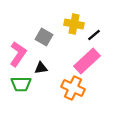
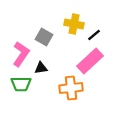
pink L-shape: moved 3 px right
pink rectangle: moved 3 px right
orange cross: moved 2 px left; rotated 30 degrees counterclockwise
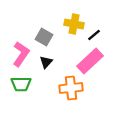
black triangle: moved 5 px right, 6 px up; rotated 40 degrees counterclockwise
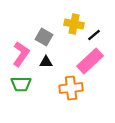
black triangle: rotated 48 degrees clockwise
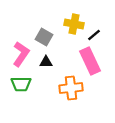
pink rectangle: rotated 72 degrees counterclockwise
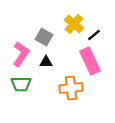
yellow cross: rotated 30 degrees clockwise
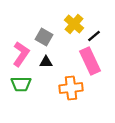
black line: moved 1 px down
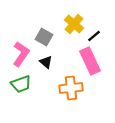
black triangle: rotated 40 degrees clockwise
green trapezoid: rotated 20 degrees counterclockwise
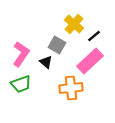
gray square: moved 13 px right, 8 px down
pink rectangle: rotated 72 degrees clockwise
